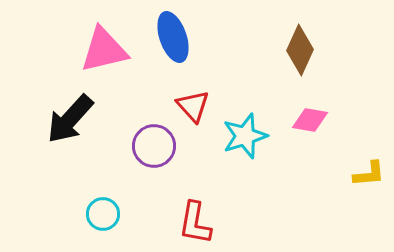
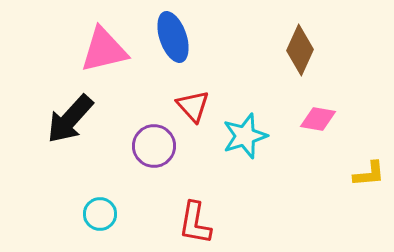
pink diamond: moved 8 px right, 1 px up
cyan circle: moved 3 px left
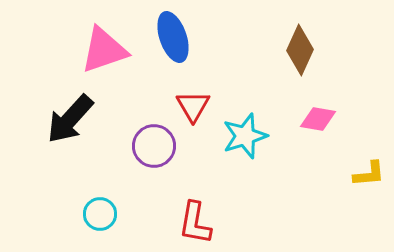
pink triangle: rotated 6 degrees counterclockwise
red triangle: rotated 12 degrees clockwise
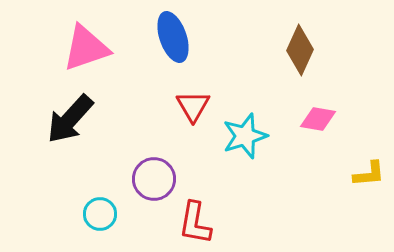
pink triangle: moved 18 px left, 2 px up
purple circle: moved 33 px down
